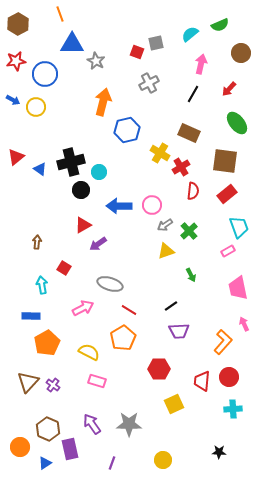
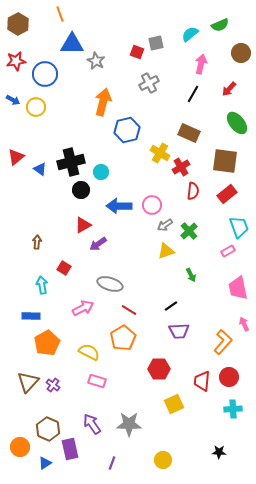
cyan circle at (99, 172): moved 2 px right
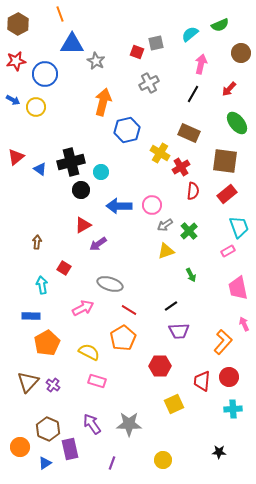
red hexagon at (159, 369): moved 1 px right, 3 px up
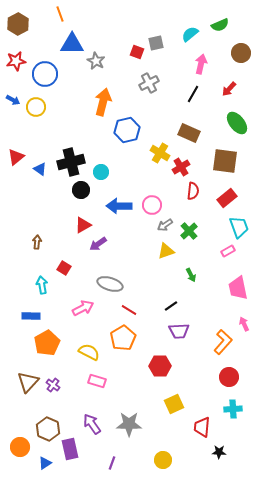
red rectangle at (227, 194): moved 4 px down
red trapezoid at (202, 381): moved 46 px down
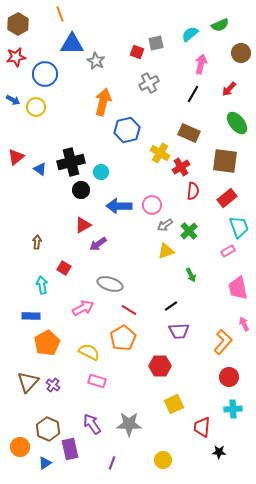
red star at (16, 61): moved 4 px up
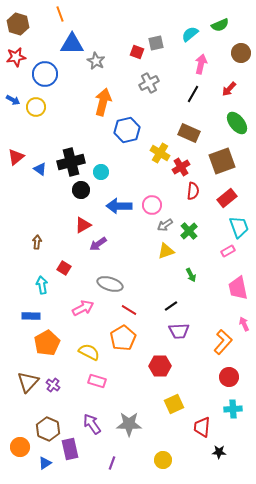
brown hexagon at (18, 24): rotated 15 degrees counterclockwise
brown square at (225, 161): moved 3 px left; rotated 28 degrees counterclockwise
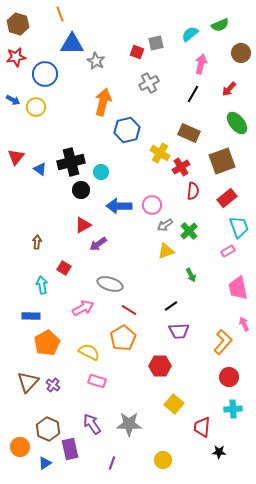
red triangle at (16, 157): rotated 12 degrees counterclockwise
yellow square at (174, 404): rotated 24 degrees counterclockwise
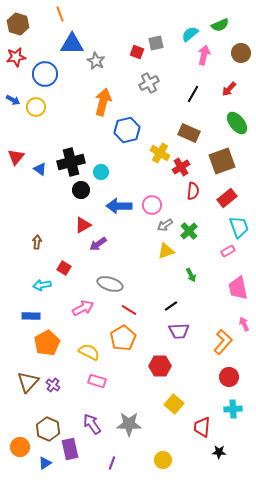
pink arrow at (201, 64): moved 3 px right, 9 px up
cyan arrow at (42, 285): rotated 90 degrees counterclockwise
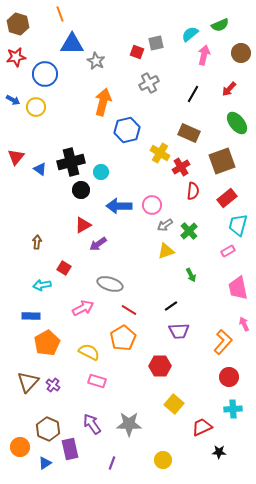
cyan trapezoid at (239, 227): moved 1 px left, 2 px up; rotated 145 degrees counterclockwise
red trapezoid at (202, 427): rotated 60 degrees clockwise
